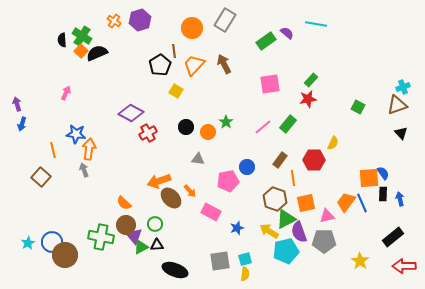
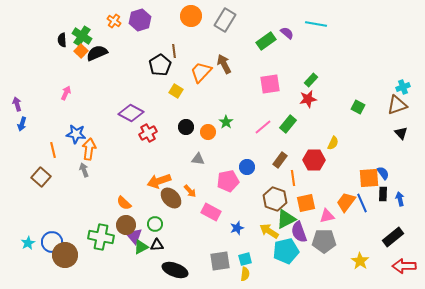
orange circle at (192, 28): moved 1 px left, 12 px up
orange trapezoid at (194, 65): moved 7 px right, 7 px down
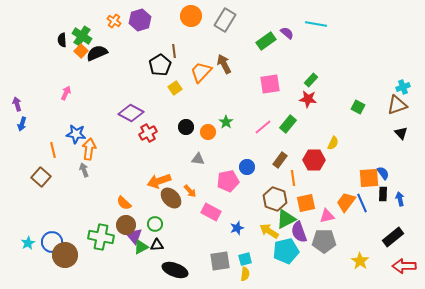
yellow square at (176, 91): moved 1 px left, 3 px up; rotated 24 degrees clockwise
red star at (308, 99): rotated 18 degrees clockwise
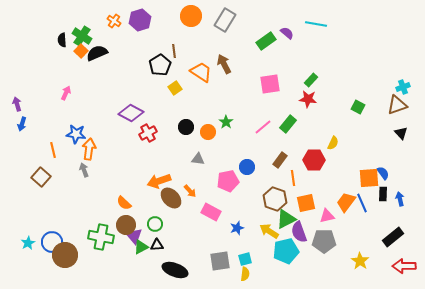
orange trapezoid at (201, 72): rotated 80 degrees clockwise
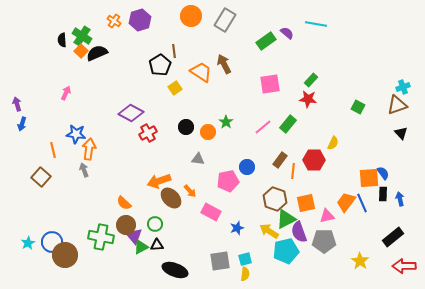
orange line at (293, 178): moved 7 px up; rotated 14 degrees clockwise
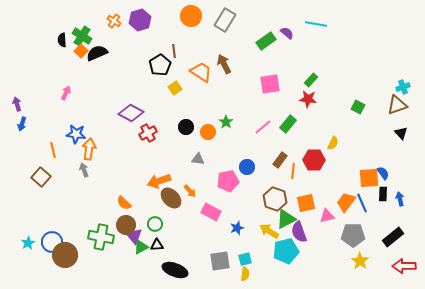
gray pentagon at (324, 241): moved 29 px right, 6 px up
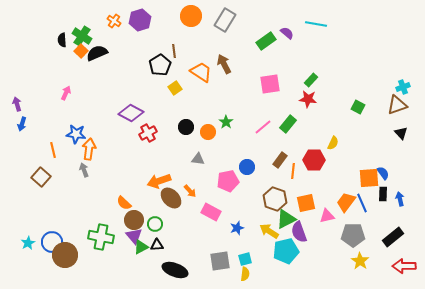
brown circle at (126, 225): moved 8 px right, 5 px up
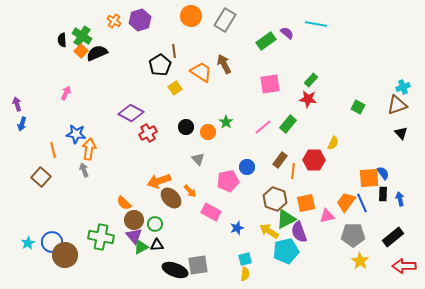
gray triangle at (198, 159): rotated 40 degrees clockwise
gray square at (220, 261): moved 22 px left, 4 px down
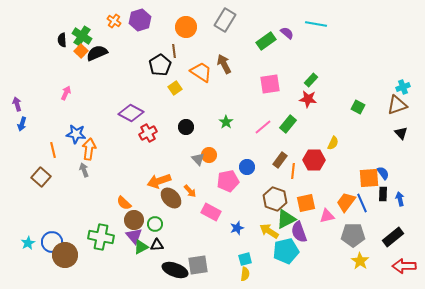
orange circle at (191, 16): moved 5 px left, 11 px down
orange circle at (208, 132): moved 1 px right, 23 px down
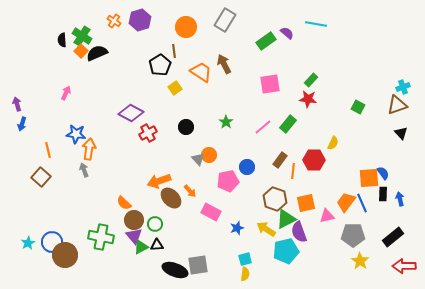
orange line at (53, 150): moved 5 px left
yellow arrow at (269, 231): moved 3 px left, 2 px up
